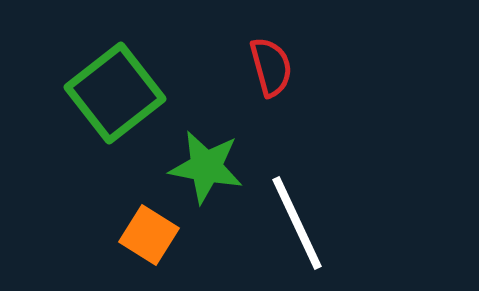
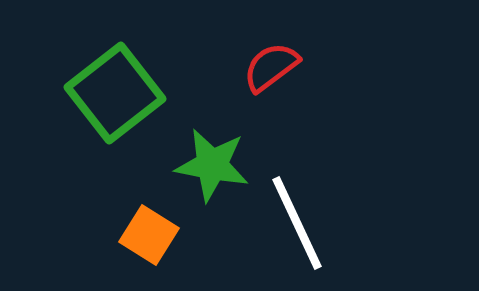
red semicircle: rotated 112 degrees counterclockwise
green star: moved 6 px right, 2 px up
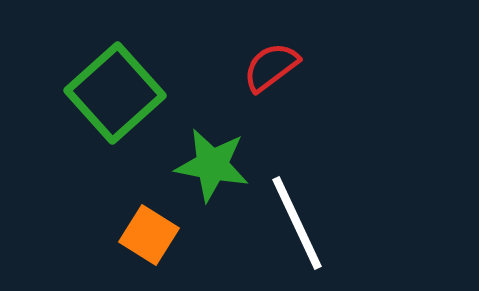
green square: rotated 4 degrees counterclockwise
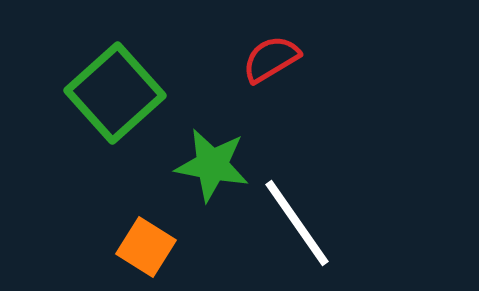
red semicircle: moved 8 px up; rotated 6 degrees clockwise
white line: rotated 10 degrees counterclockwise
orange square: moved 3 px left, 12 px down
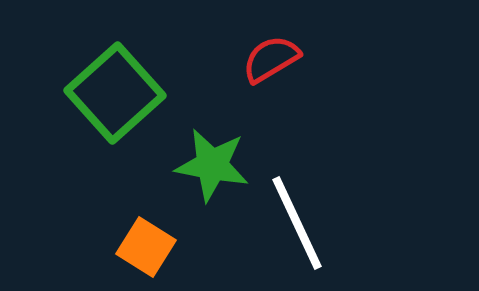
white line: rotated 10 degrees clockwise
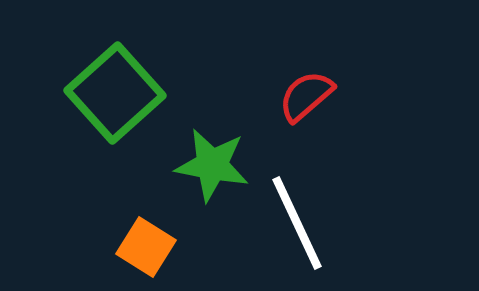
red semicircle: moved 35 px right, 37 px down; rotated 10 degrees counterclockwise
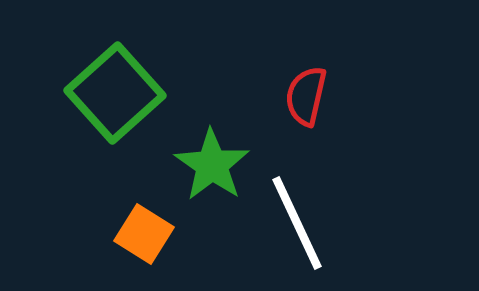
red semicircle: rotated 36 degrees counterclockwise
green star: rotated 24 degrees clockwise
orange square: moved 2 px left, 13 px up
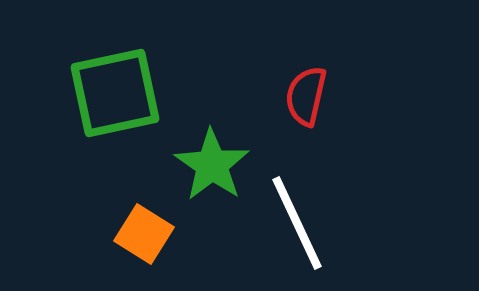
green square: rotated 30 degrees clockwise
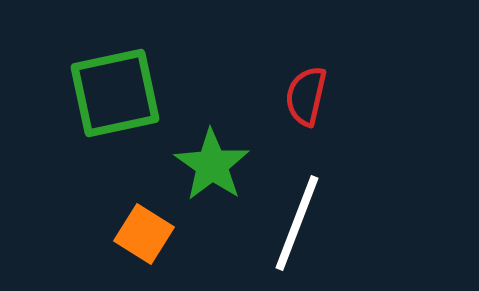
white line: rotated 46 degrees clockwise
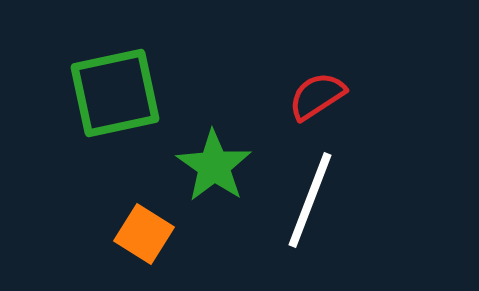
red semicircle: moved 11 px right; rotated 44 degrees clockwise
green star: moved 2 px right, 1 px down
white line: moved 13 px right, 23 px up
